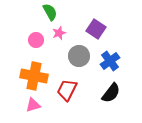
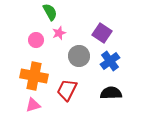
purple square: moved 6 px right, 4 px down
black semicircle: rotated 130 degrees counterclockwise
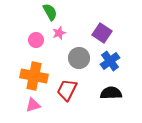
gray circle: moved 2 px down
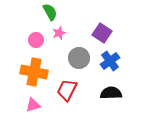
orange cross: moved 4 px up
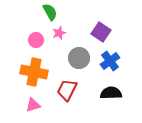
purple square: moved 1 px left, 1 px up
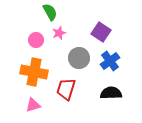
red trapezoid: moved 1 px left, 1 px up; rotated 10 degrees counterclockwise
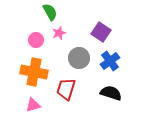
black semicircle: rotated 20 degrees clockwise
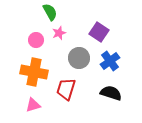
purple square: moved 2 px left
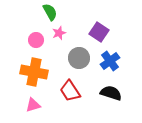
red trapezoid: moved 4 px right, 2 px down; rotated 50 degrees counterclockwise
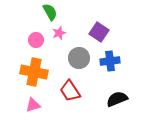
blue cross: rotated 30 degrees clockwise
black semicircle: moved 6 px right, 6 px down; rotated 40 degrees counterclockwise
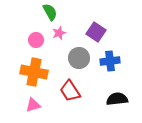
purple square: moved 3 px left
black semicircle: rotated 15 degrees clockwise
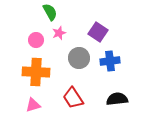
purple square: moved 2 px right
orange cross: moved 2 px right; rotated 8 degrees counterclockwise
red trapezoid: moved 3 px right, 7 px down
